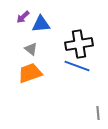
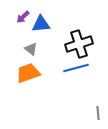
black cross: rotated 8 degrees counterclockwise
blue line: moved 1 px left, 2 px down; rotated 35 degrees counterclockwise
orange trapezoid: moved 2 px left
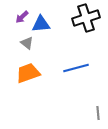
purple arrow: moved 1 px left
black cross: moved 7 px right, 26 px up
gray triangle: moved 4 px left, 6 px up
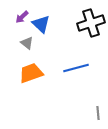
black cross: moved 5 px right, 5 px down
blue triangle: rotated 48 degrees clockwise
orange trapezoid: moved 3 px right
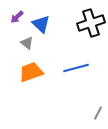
purple arrow: moved 5 px left
orange trapezoid: moved 1 px up
gray line: rotated 32 degrees clockwise
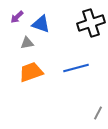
blue triangle: rotated 24 degrees counterclockwise
gray triangle: rotated 48 degrees counterclockwise
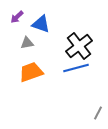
black cross: moved 12 px left, 23 px down; rotated 20 degrees counterclockwise
